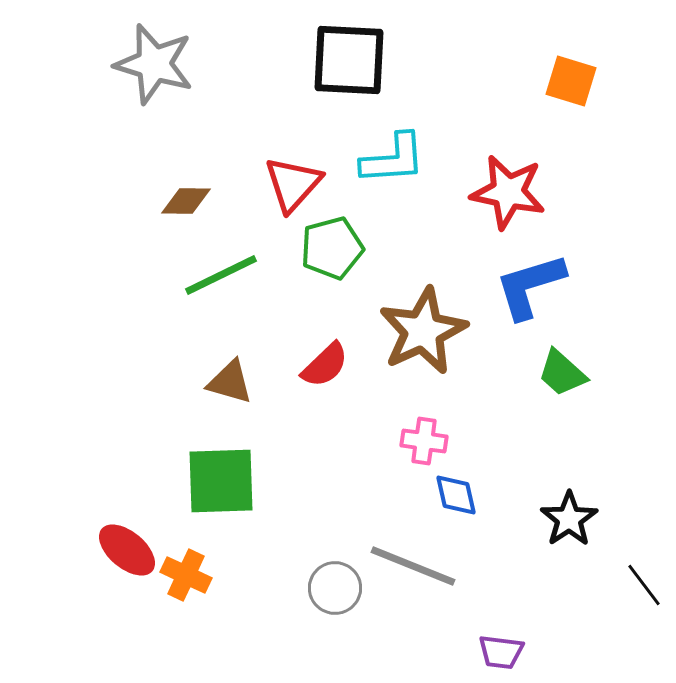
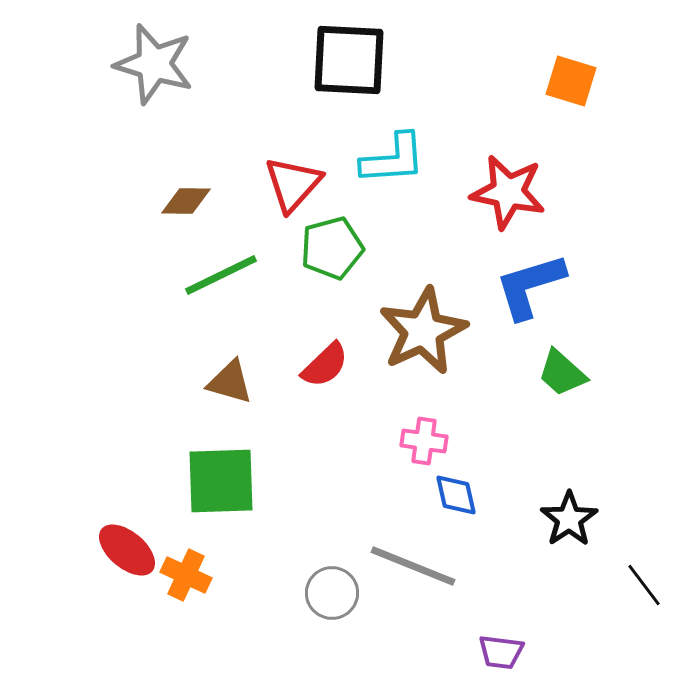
gray circle: moved 3 px left, 5 px down
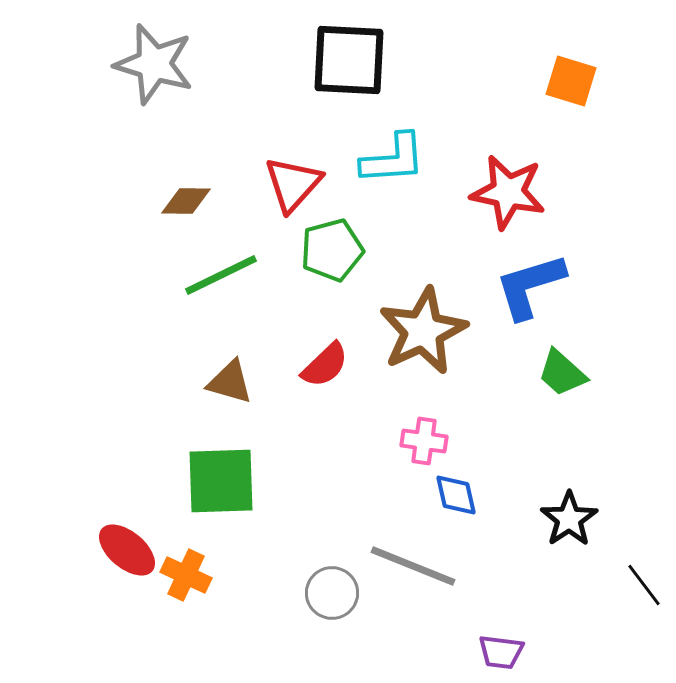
green pentagon: moved 2 px down
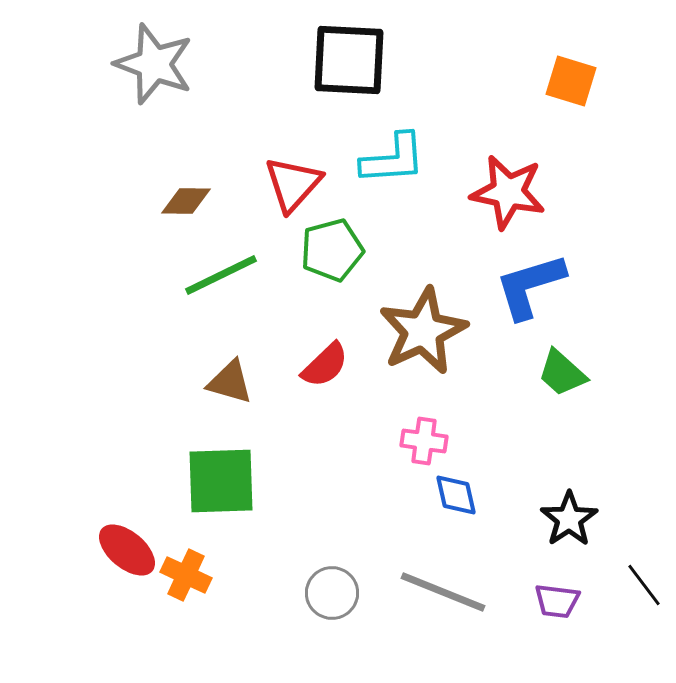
gray star: rotated 4 degrees clockwise
gray line: moved 30 px right, 26 px down
purple trapezoid: moved 56 px right, 51 px up
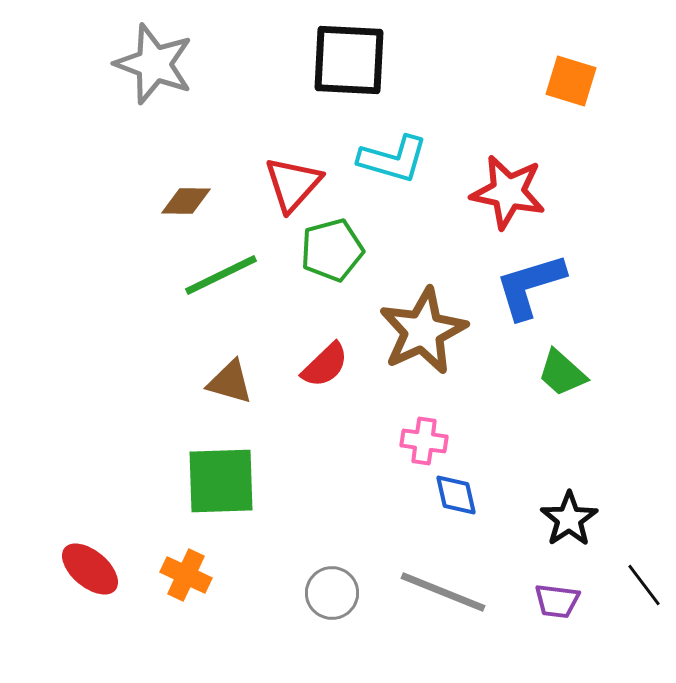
cyan L-shape: rotated 20 degrees clockwise
red ellipse: moved 37 px left, 19 px down
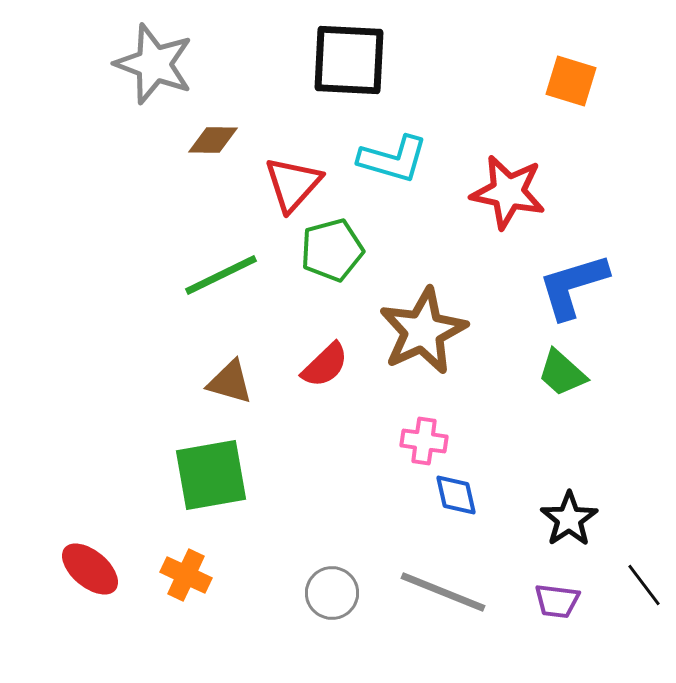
brown diamond: moved 27 px right, 61 px up
blue L-shape: moved 43 px right
green square: moved 10 px left, 6 px up; rotated 8 degrees counterclockwise
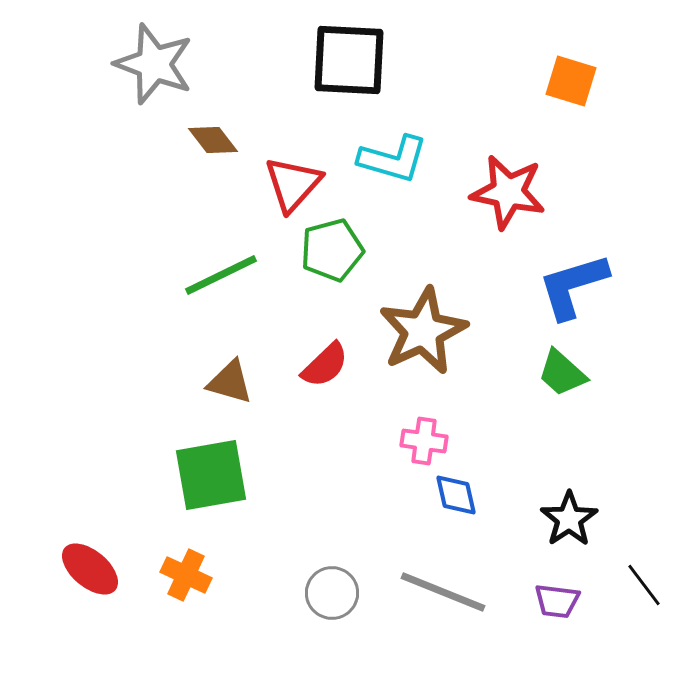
brown diamond: rotated 51 degrees clockwise
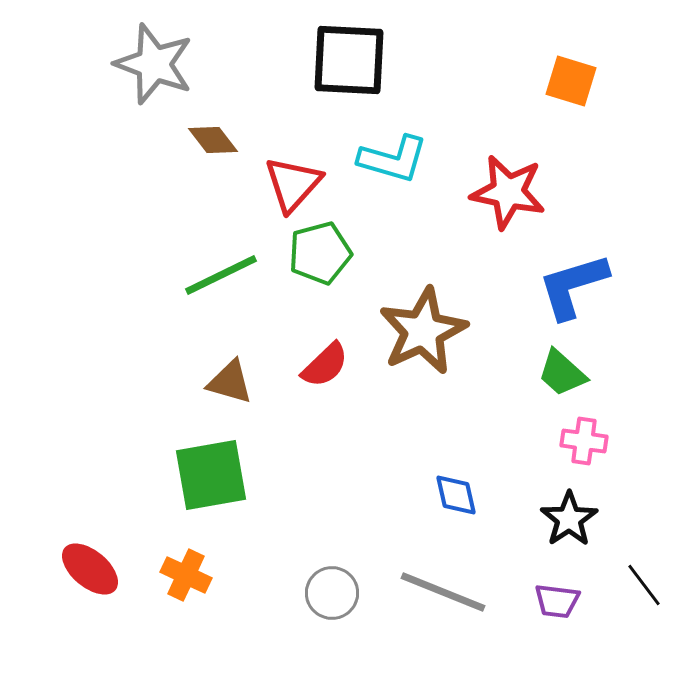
green pentagon: moved 12 px left, 3 px down
pink cross: moved 160 px right
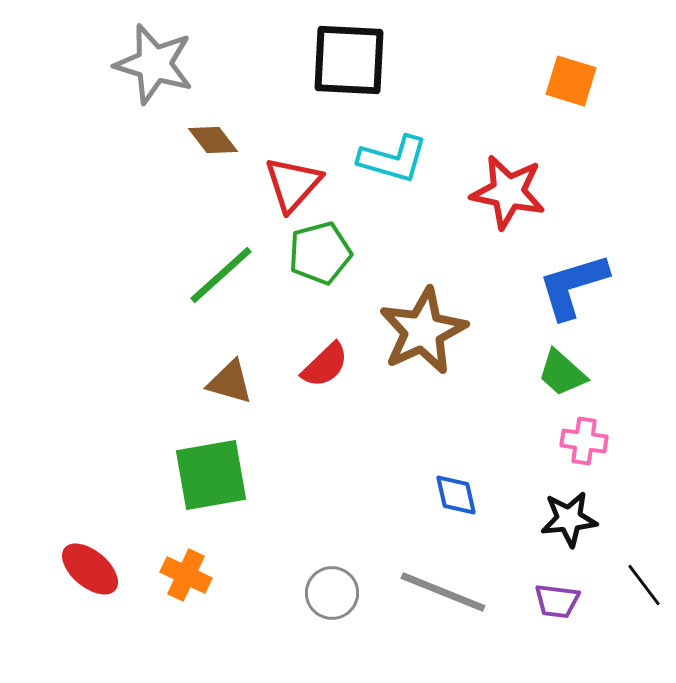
gray star: rotated 4 degrees counterclockwise
green line: rotated 16 degrees counterclockwise
black star: rotated 28 degrees clockwise
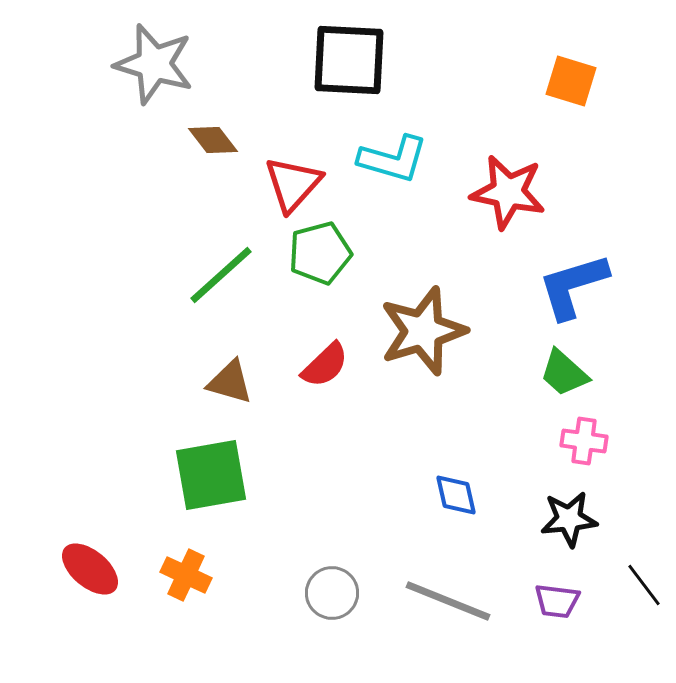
brown star: rotated 8 degrees clockwise
green trapezoid: moved 2 px right
gray line: moved 5 px right, 9 px down
